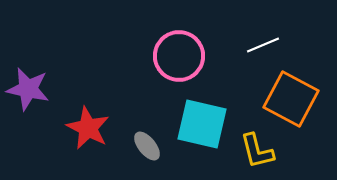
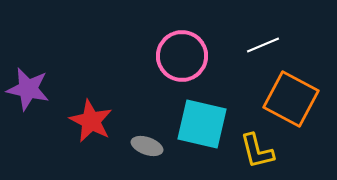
pink circle: moved 3 px right
red star: moved 3 px right, 7 px up
gray ellipse: rotated 32 degrees counterclockwise
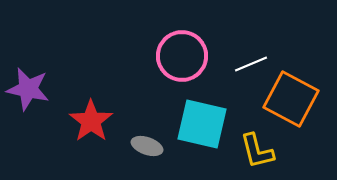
white line: moved 12 px left, 19 px down
red star: rotated 9 degrees clockwise
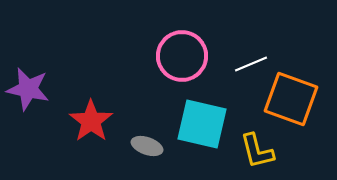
orange square: rotated 8 degrees counterclockwise
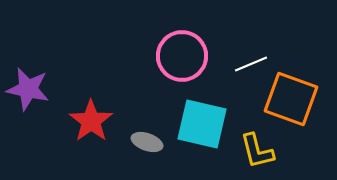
gray ellipse: moved 4 px up
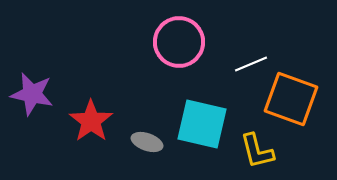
pink circle: moved 3 px left, 14 px up
purple star: moved 4 px right, 5 px down
